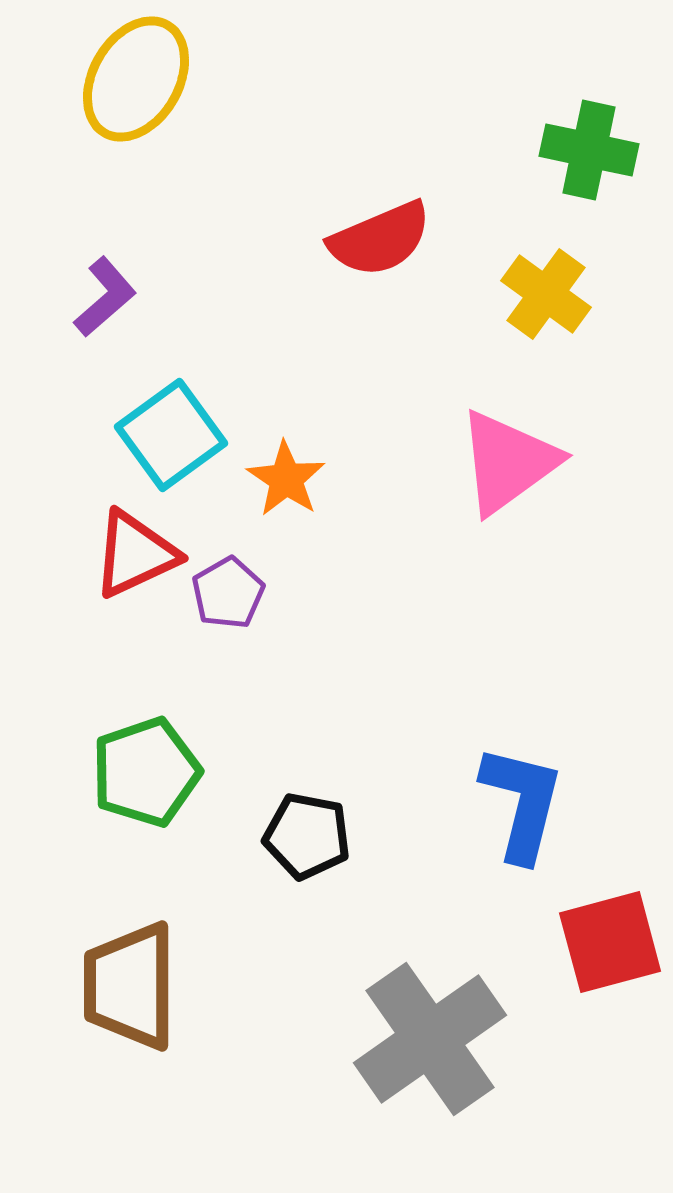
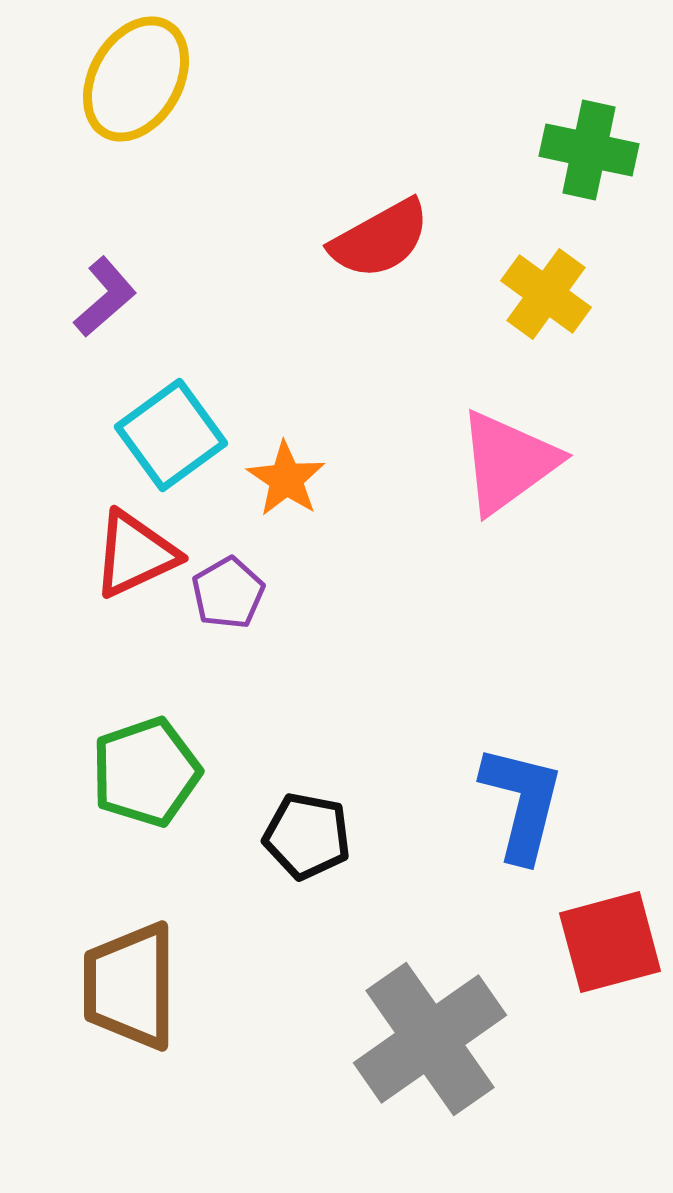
red semicircle: rotated 6 degrees counterclockwise
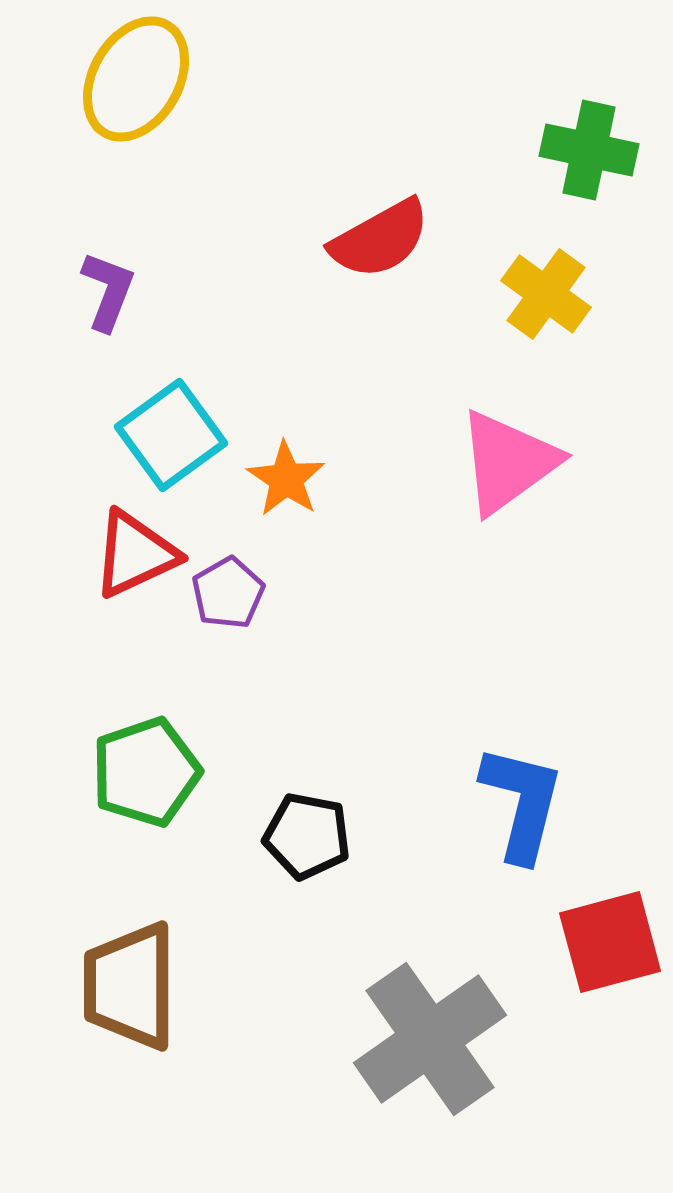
purple L-shape: moved 3 px right, 6 px up; rotated 28 degrees counterclockwise
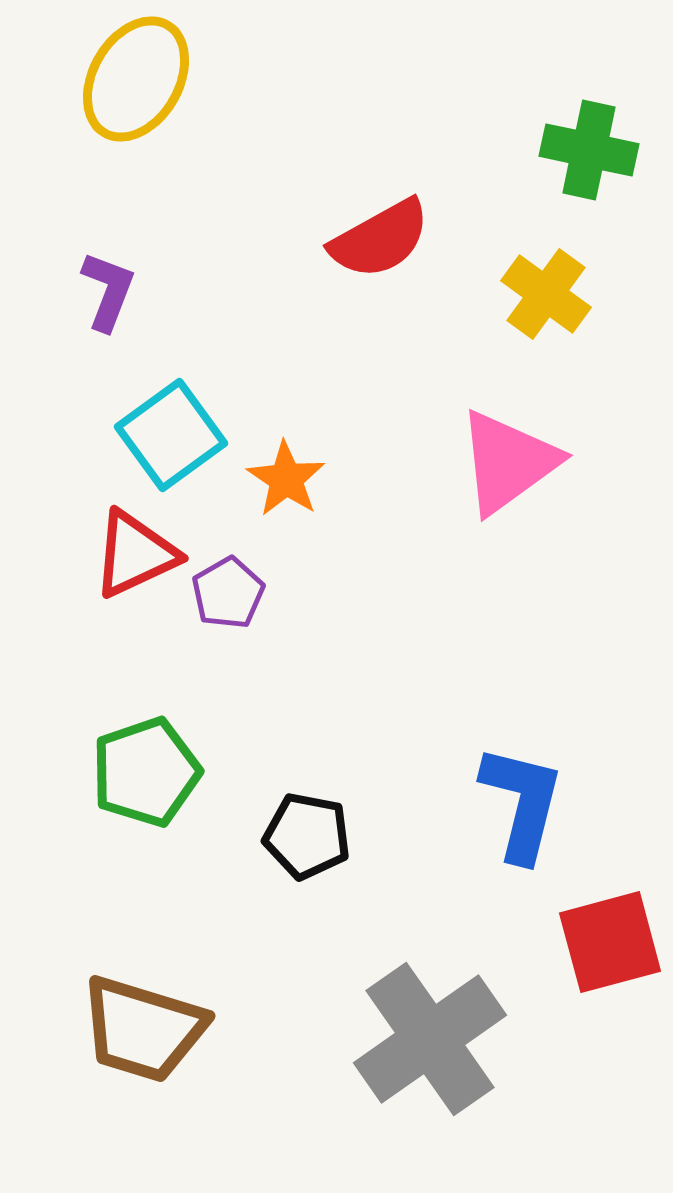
brown trapezoid: moved 13 px right, 43 px down; rotated 73 degrees counterclockwise
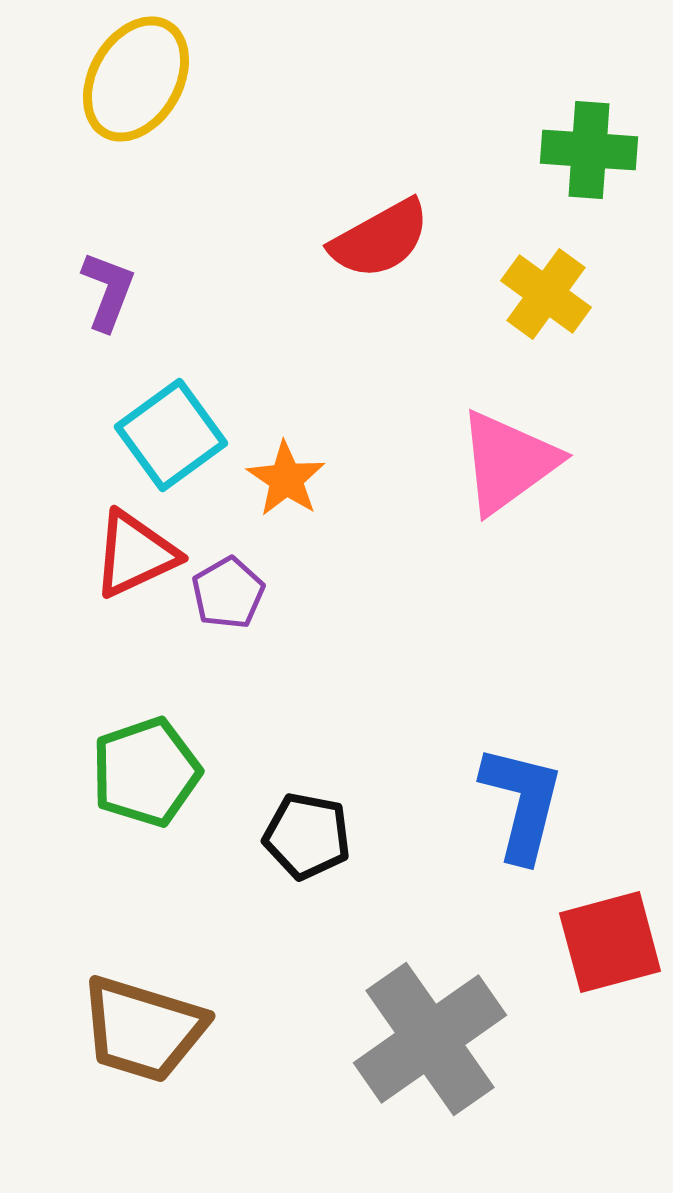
green cross: rotated 8 degrees counterclockwise
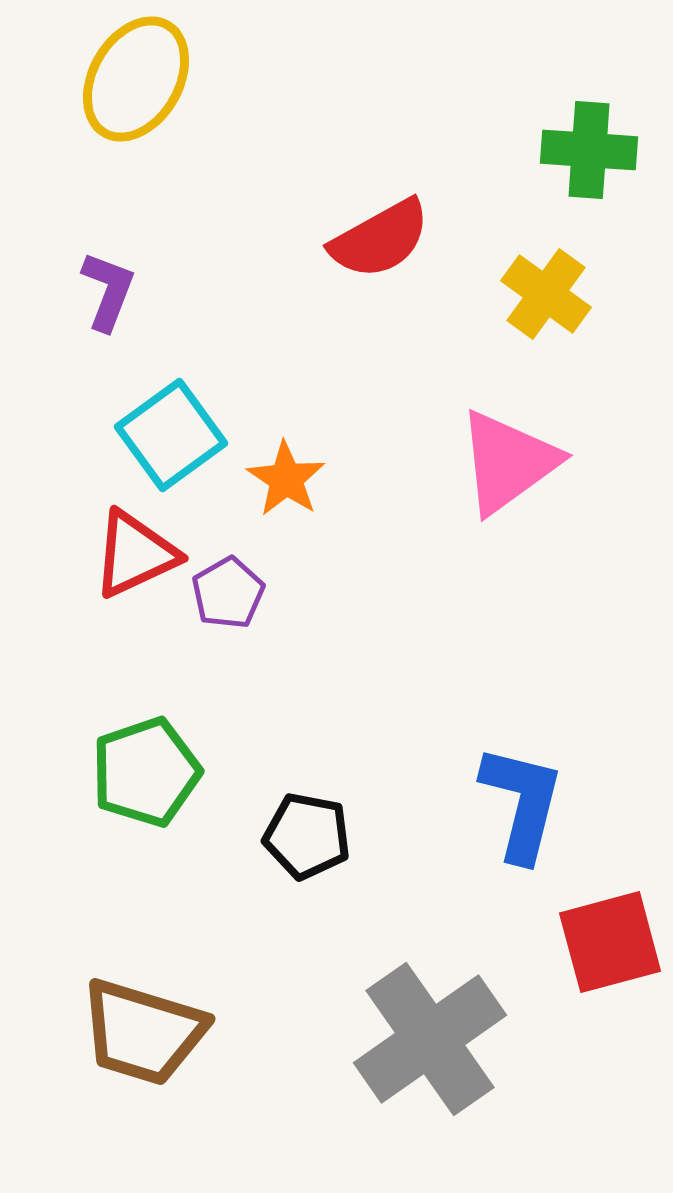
brown trapezoid: moved 3 px down
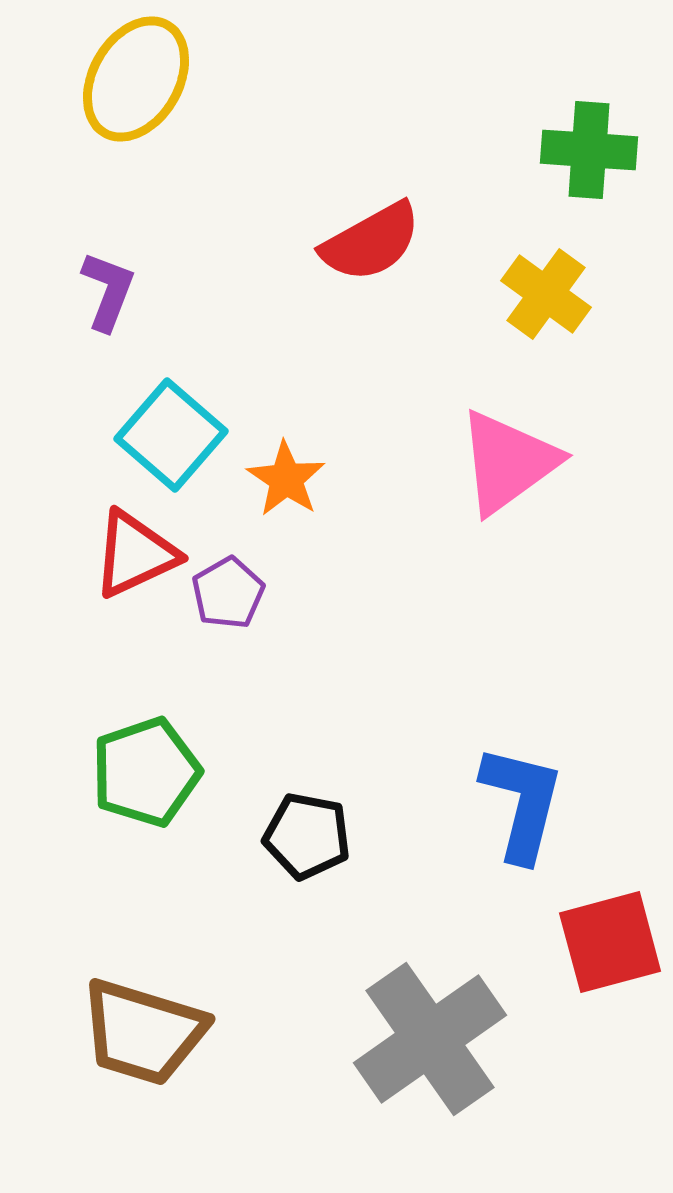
red semicircle: moved 9 px left, 3 px down
cyan square: rotated 13 degrees counterclockwise
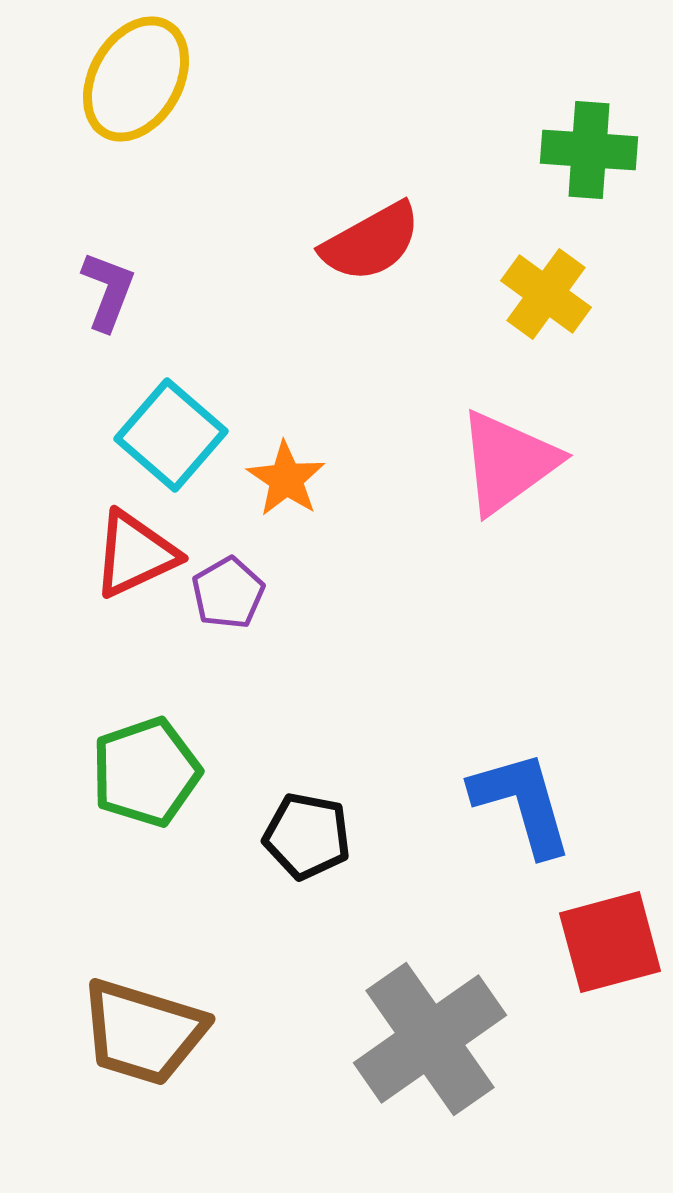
blue L-shape: rotated 30 degrees counterclockwise
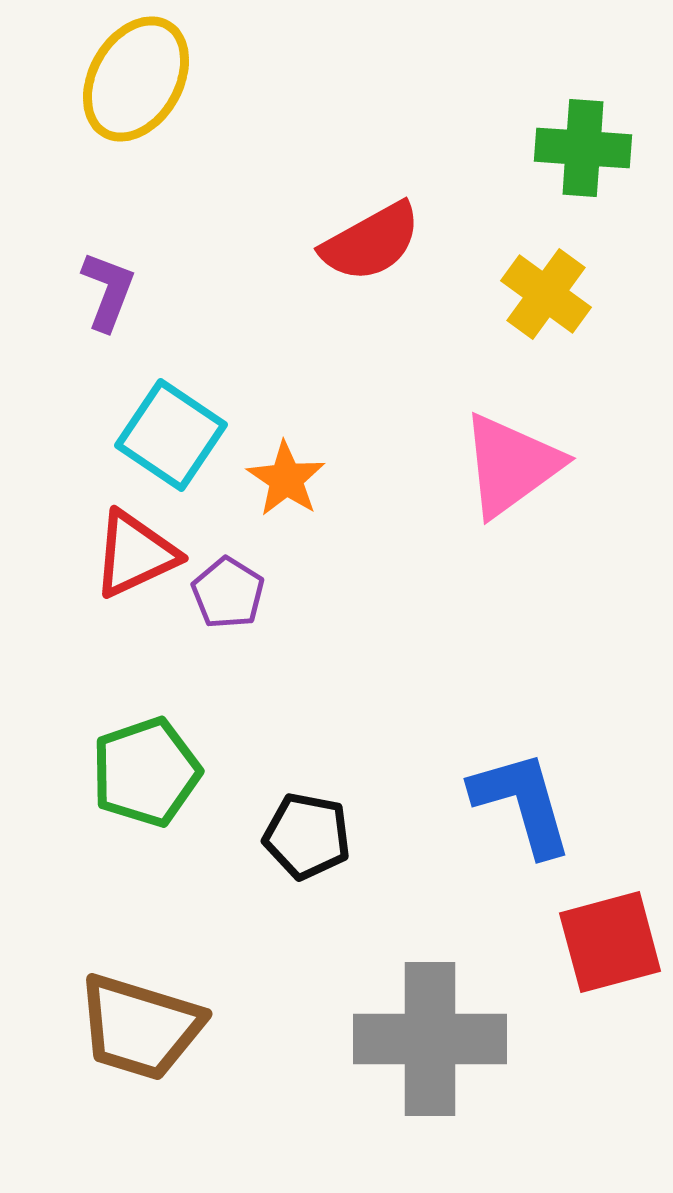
green cross: moved 6 px left, 2 px up
cyan square: rotated 7 degrees counterclockwise
pink triangle: moved 3 px right, 3 px down
purple pentagon: rotated 10 degrees counterclockwise
brown trapezoid: moved 3 px left, 5 px up
gray cross: rotated 35 degrees clockwise
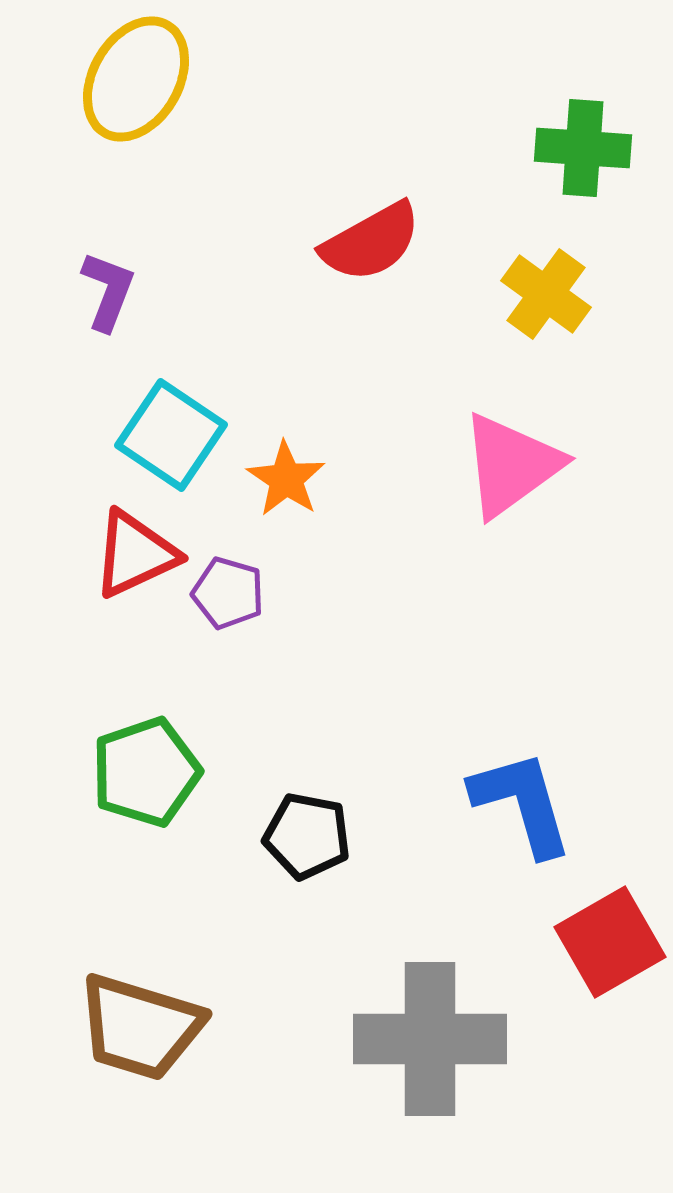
purple pentagon: rotated 16 degrees counterclockwise
red square: rotated 15 degrees counterclockwise
